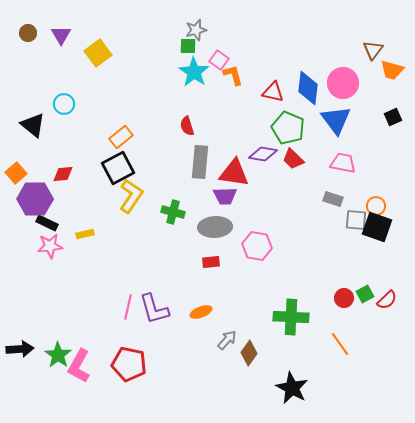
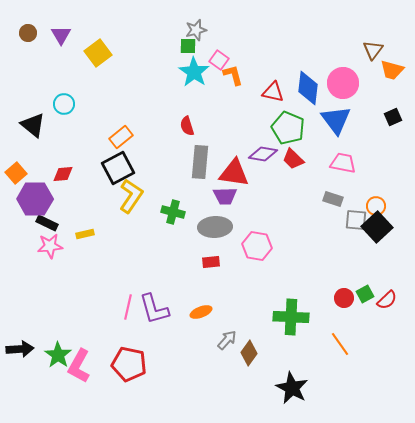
black square at (377, 227): rotated 28 degrees clockwise
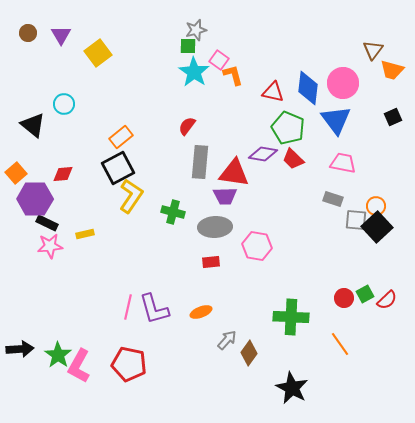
red semicircle at (187, 126): rotated 54 degrees clockwise
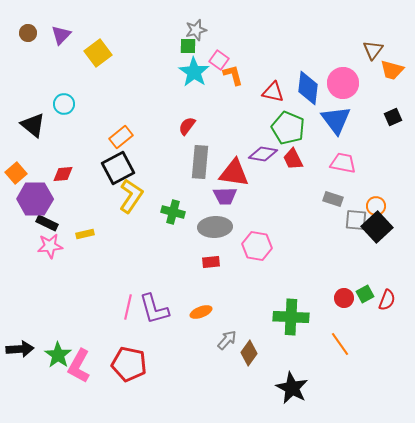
purple triangle at (61, 35): rotated 15 degrees clockwise
red trapezoid at (293, 159): rotated 20 degrees clockwise
red semicircle at (387, 300): rotated 25 degrees counterclockwise
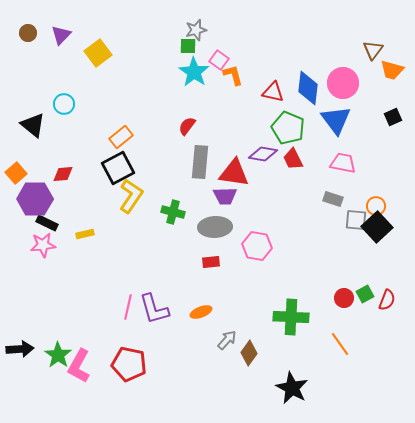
pink star at (50, 246): moved 7 px left, 1 px up
